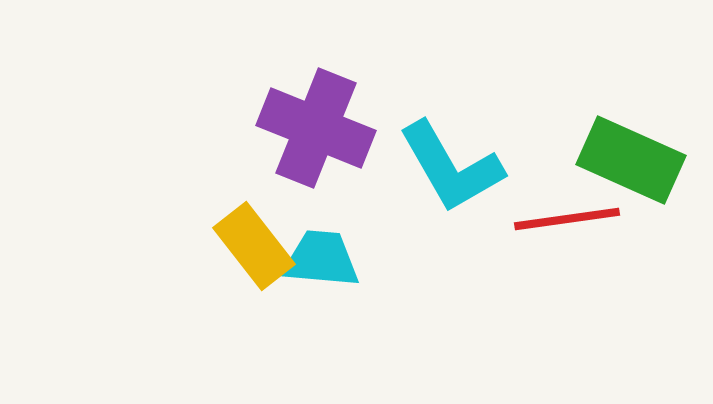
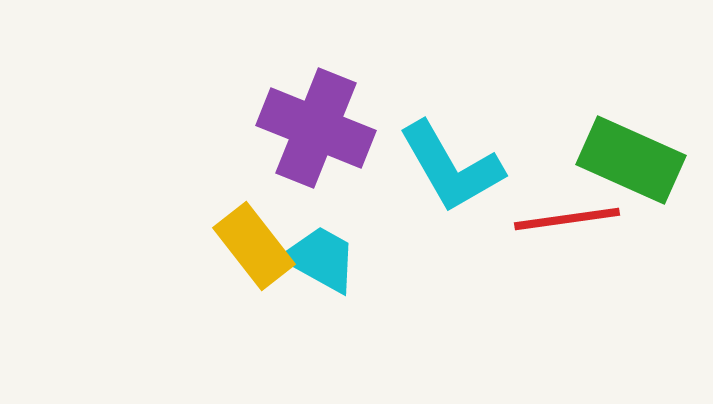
cyan trapezoid: rotated 24 degrees clockwise
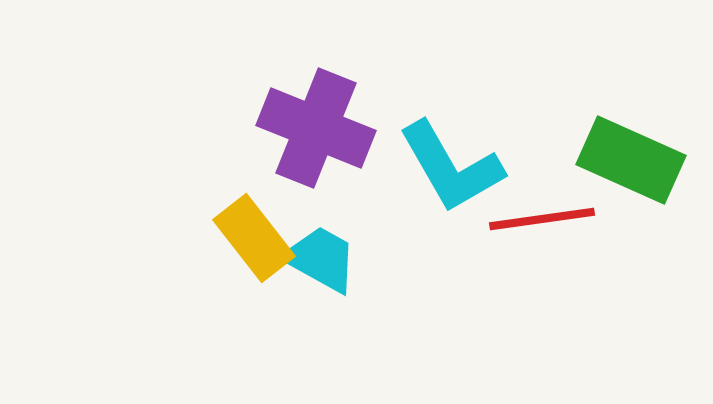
red line: moved 25 px left
yellow rectangle: moved 8 px up
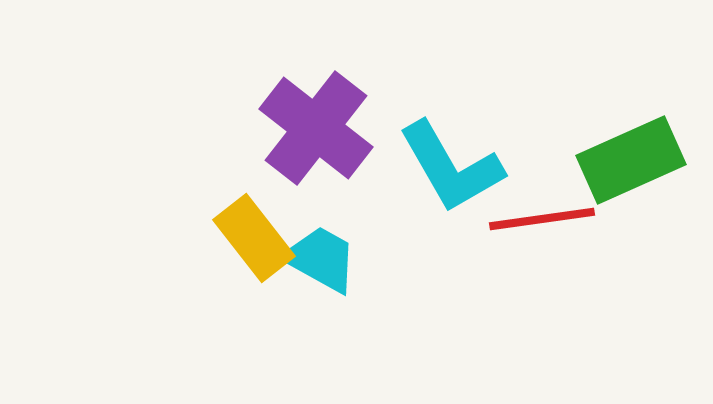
purple cross: rotated 16 degrees clockwise
green rectangle: rotated 48 degrees counterclockwise
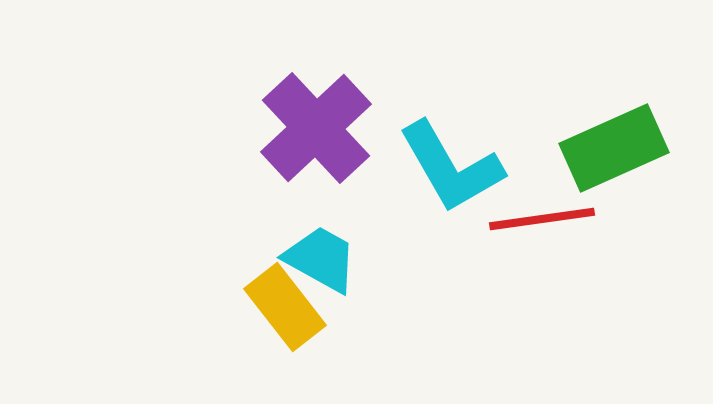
purple cross: rotated 9 degrees clockwise
green rectangle: moved 17 px left, 12 px up
yellow rectangle: moved 31 px right, 69 px down
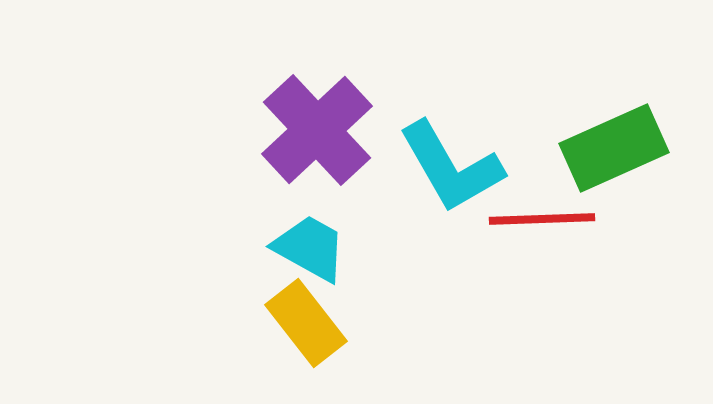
purple cross: moved 1 px right, 2 px down
red line: rotated 6 degrees clockwise
cyan trapezoid: moved 11 px left, 11 px up
yellow rectangle: moved 21 px right, 16 px down
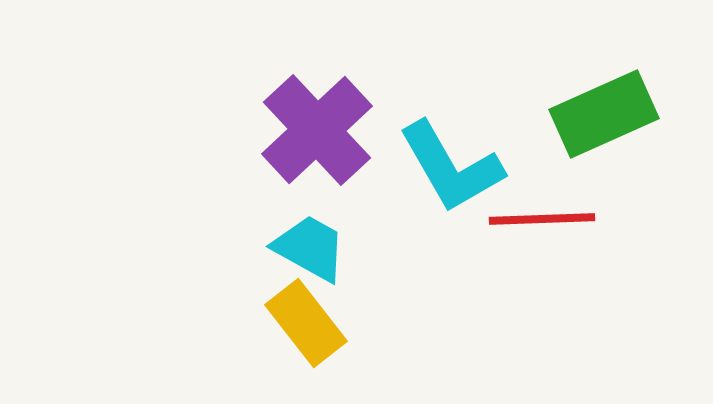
green rectangle: moved 10 px left, 34 px up
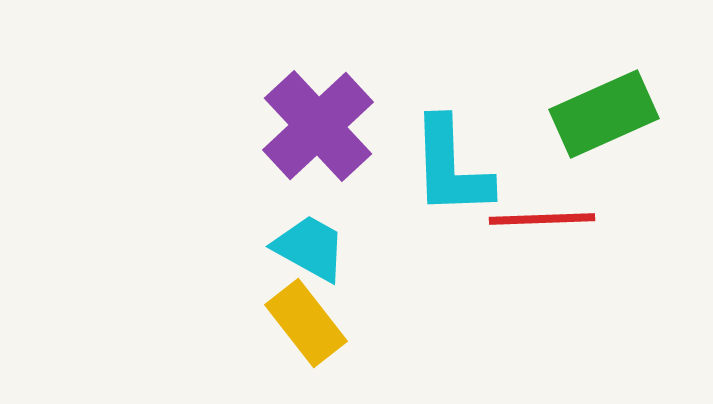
purple cross: moved 1 px right, 4 px up
cyan L-shape: rotated 28 degrees clockwise
